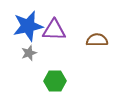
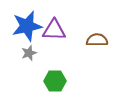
blue star: moved 1 px left
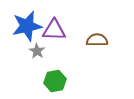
gray star: moved 8 px right, 2 px up; rotated 21 degrees counterclockwise
green hexagon: rotated 10 degrees counterclockwise
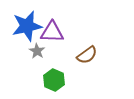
purple triangle: moved 2 px left, 2 px down
brown semicircle: moved 10 px left, 15 px down; rotated 145 degrees clockwise
green hexagon: moved 1 px left, 1 px up; rotated 25 degrees counterclockwise
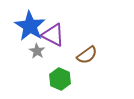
blue star: moved 3 px right; rotated 28 degrees counterclockwise
purple triangle: moved 1 px right, 3 px down; rotated 25 degrees clockwise
green hexagon: moved 6 px right, 1 px up
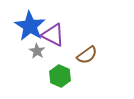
green hexagon: moved 3 px up
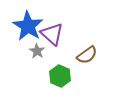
blue star: moved 2 px left
purple triangle: moved 1 px left, 1 px up; rotated 15 degrees clockwise
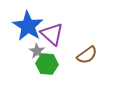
green hexagon: moved 13 px left, 12 px up; rotated 20 degrees counterclockwise
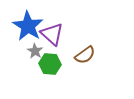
gray star: moved 2 px left
brown semicircle: moved 2 px left
green hexagon: moved 3 px right
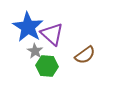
blue star: moved 1 px down
green hexagon: moved 3 px left, 2 px down
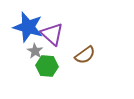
blue star: rotated 16 degrees counterclockwise
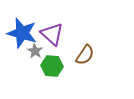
blue star: moved 6 px left, 6 px down
brown semicircle: rotated 20 degrees counterclockwise
green hexagon: moved 5 px right
